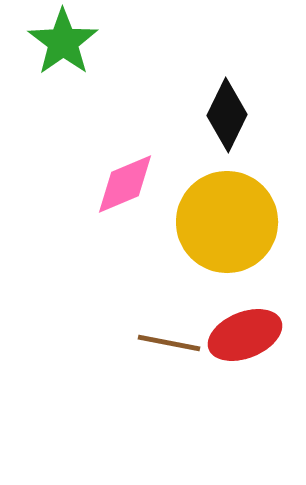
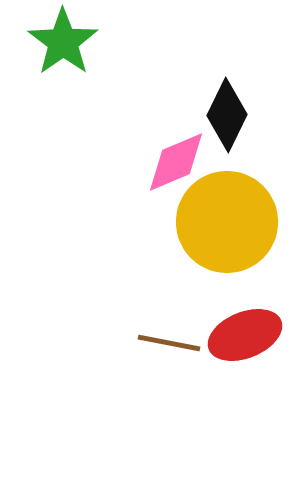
pink diamond: moved 51 px right, 22 px up
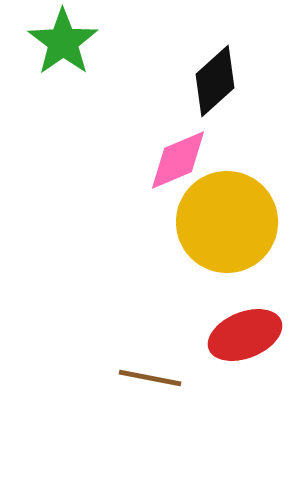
black diamond: moved 12 px left, 34 px up; rotated 22 degrees clockwise
pink diamond: moved 2 px right, 2 px up
brown line: moved 19 px left, 35 px down
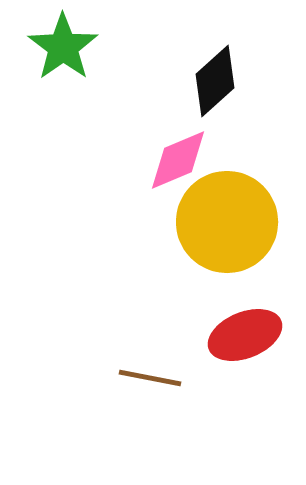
green star: moved 5 px down
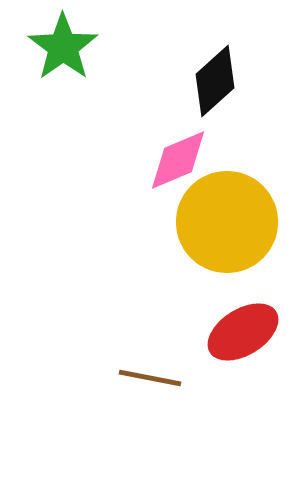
red ellipse: moved 2 px left, 3 px up; rotated 10 degrees counterclockwise
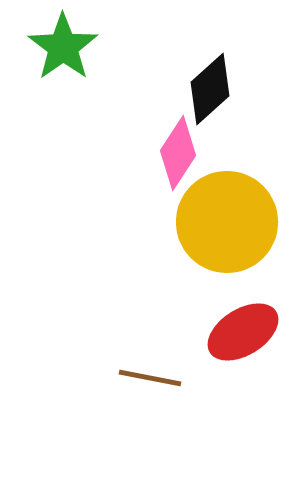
black diamond: moved 5 px left, 8 px down
pink diamond: moved 7 px up; rotated 34 degrees counterclockwise
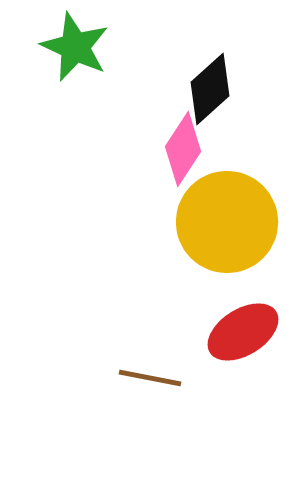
green star: moved 12 px right; rotated 12 degrees counterclockwise
pink diamond: moved 5 px right, 4 px up
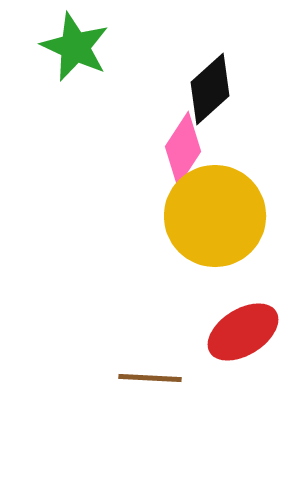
yellow circle: moved 12 px left, 6 px up
brown line: rotated 8 degrees counterclockwise
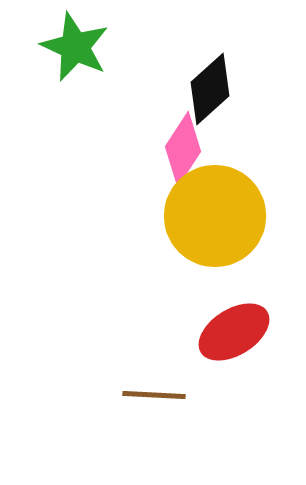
red ellipse: moved 9 px left
brown line: moved 4 px right, 17 px down
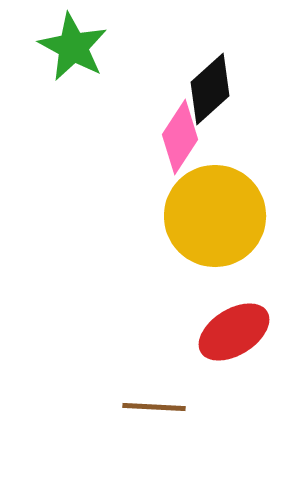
green star: moved 2 px left; rotated 4 degrees clockwise
pink diamond: moved 3 px left, 12 px up
brown line: moved 12 px down
